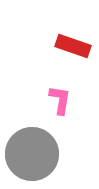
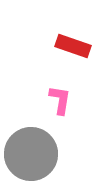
gray circle: moved 1 px left
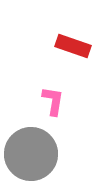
pink L-shape: moved 7 px left, 1 px down
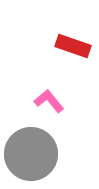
pink L-shape: moved 4 px left; rotated 48 degrees counterclockwise
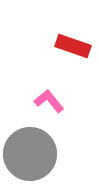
gray circle: moved 1 px left
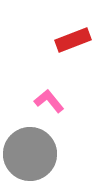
red rectangle: moved 6 px up; rotated 40 degrees counterclockwise
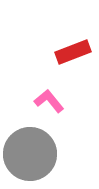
red rectangle: moved 12 px down
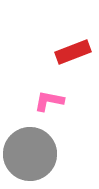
pink L-shape: rotated 40 degrees counterclockwise
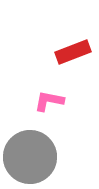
gray circle: moved 3 px down
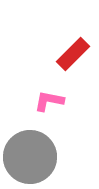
red rectangle: moved 2 px down; rotated 24 degrees counterclockwise
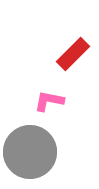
gray circle: moved 5 px up
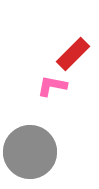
pink L-shape: moved 3 px right, 15 px up
